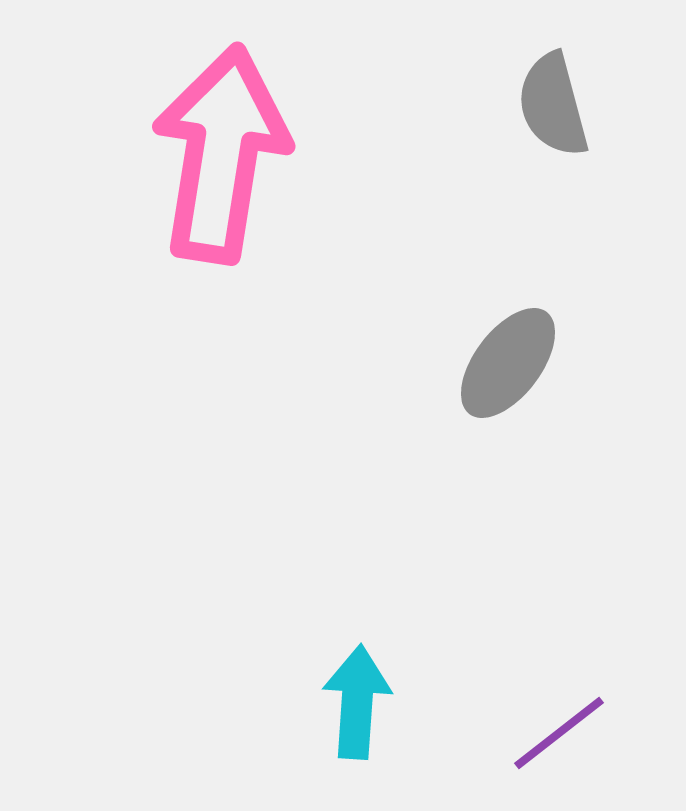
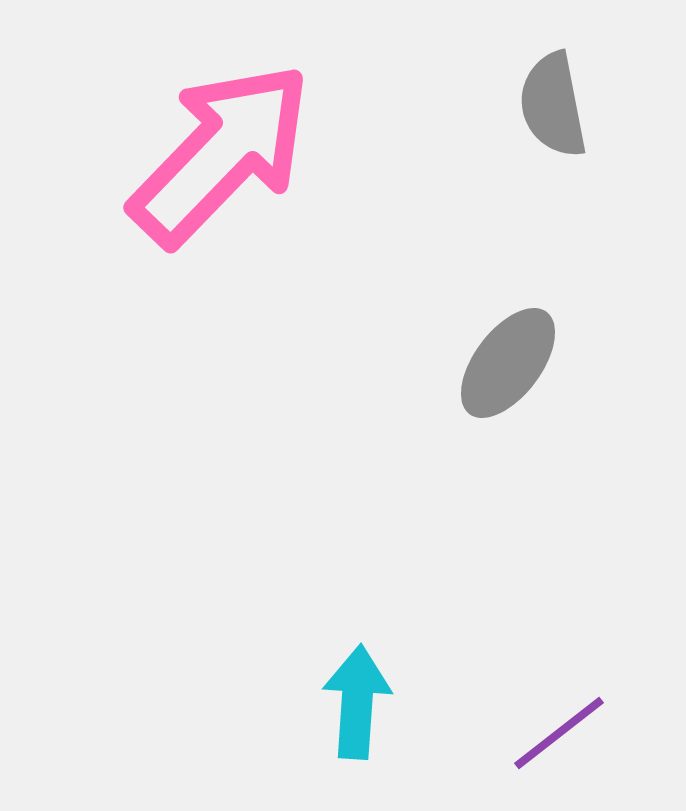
gray semicircle: rotated 4 degrees clockwise
pink arrow: rotated 35 degrees clockwise
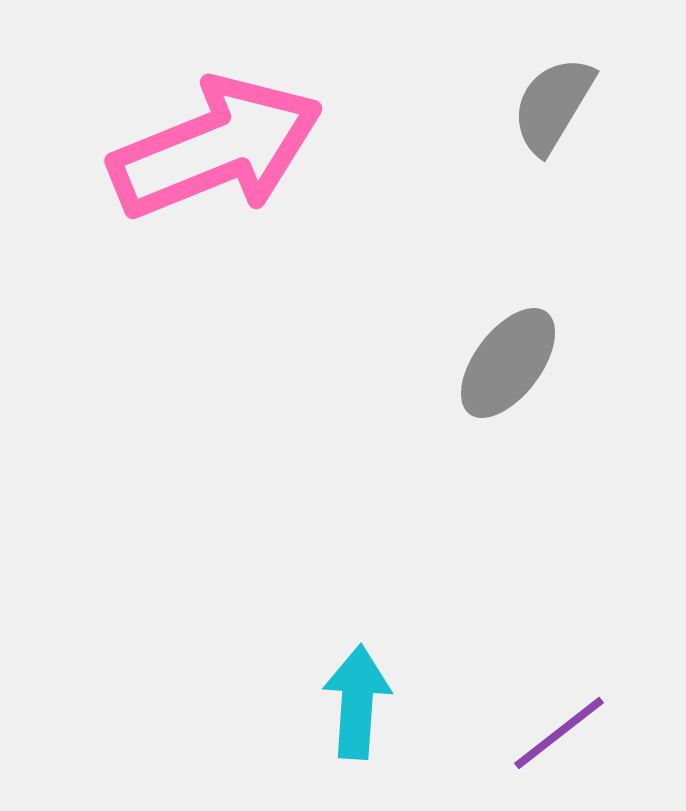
gray semicircle: rotated 42 degrees clockwise
pink arrow: moved 5 px left, 6 px up; rotated 24 degrees clockwise
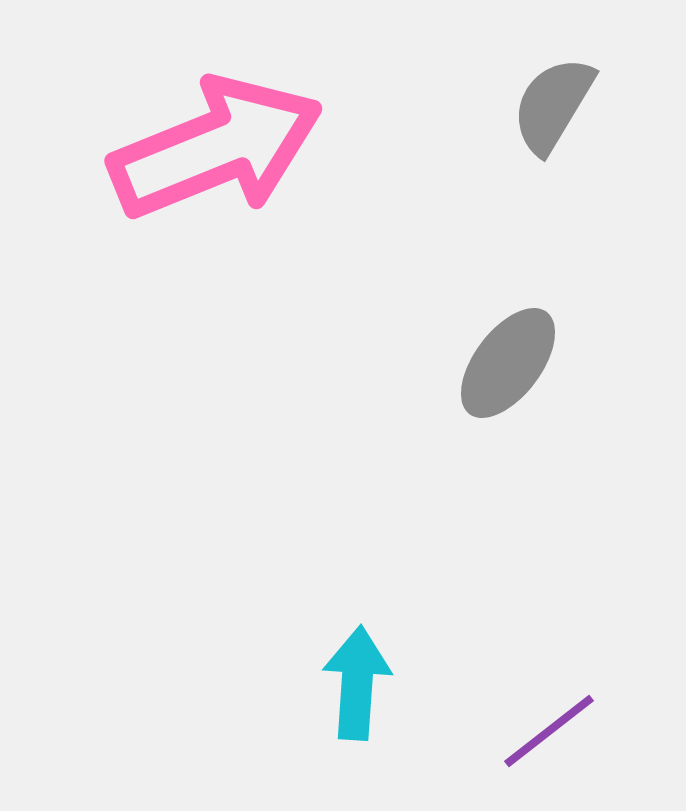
cyan arrow: moved 19 px up
purple line: moved 10 px left, 2 px up
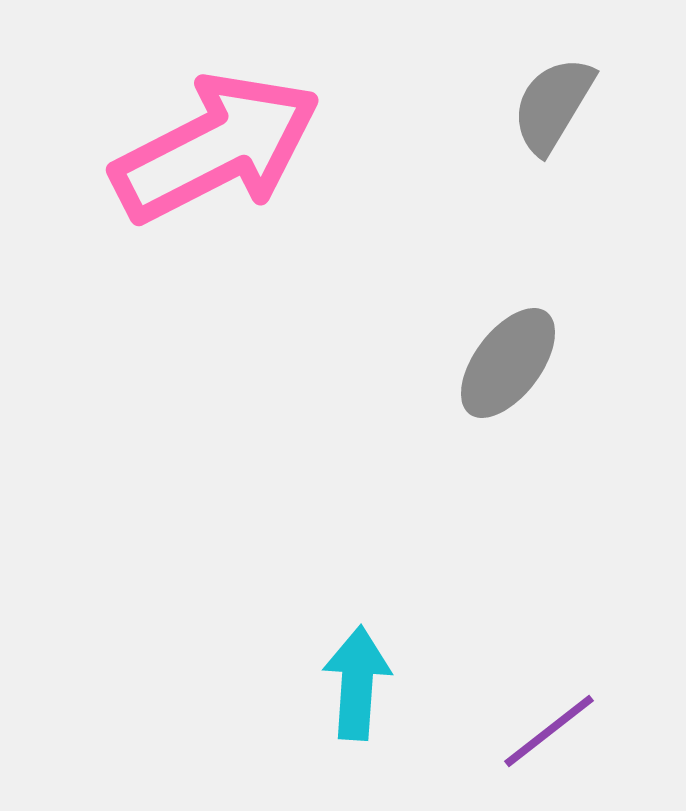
pink arrow: rotated 5 degrees counterclockwise
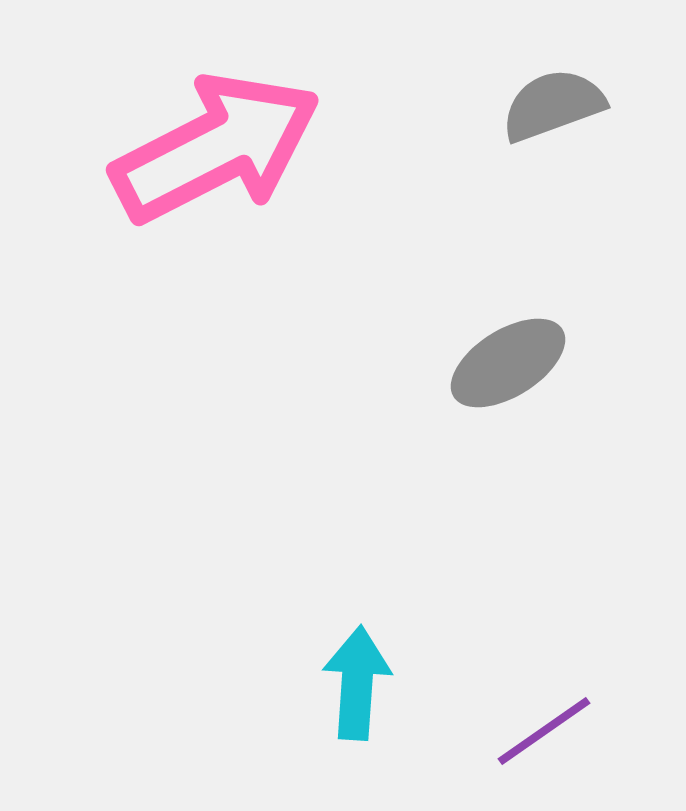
gray semicircle: rotated 39 degrees clockwise
gray ellipse: rotated 21 degrees clockwise
purple line: moved 5 px left; rotated 3 degrees clockwise
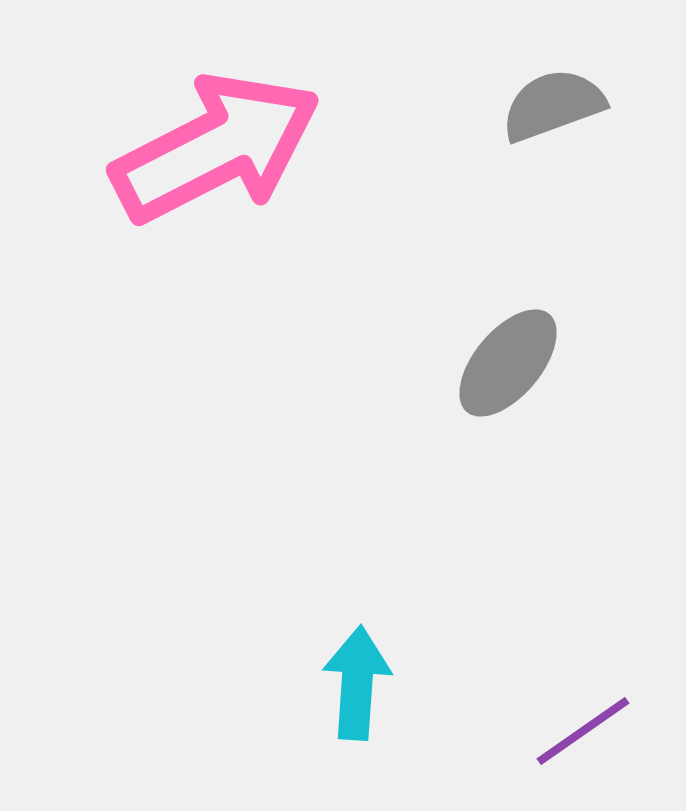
gray ellipse: rotated 18 degrees counterclockwise
purple line: moved 39 px right
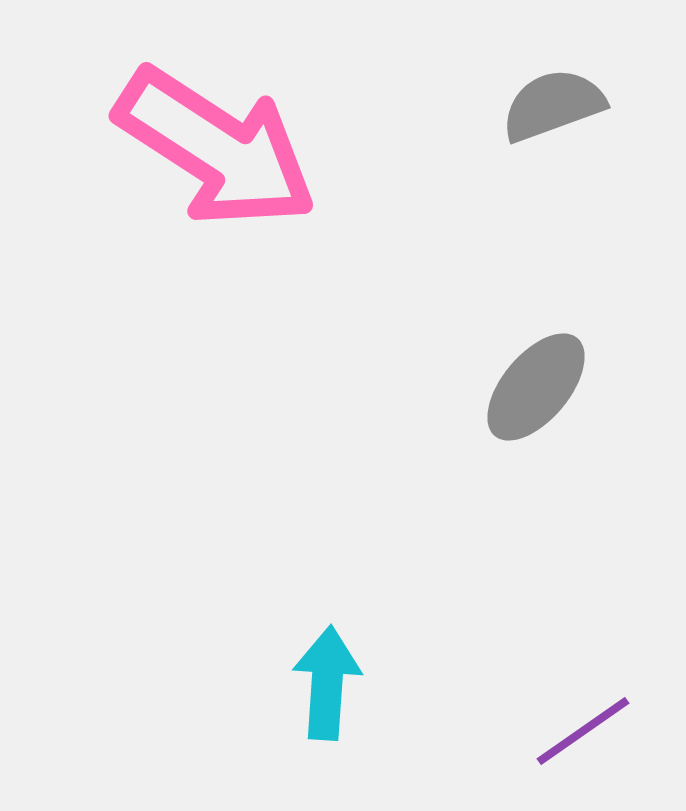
pink arrow: rotated 60 degrees clockwise
gray ellipse: moved 28 px right, 24 px down
cyan arrow: moved 30 px left
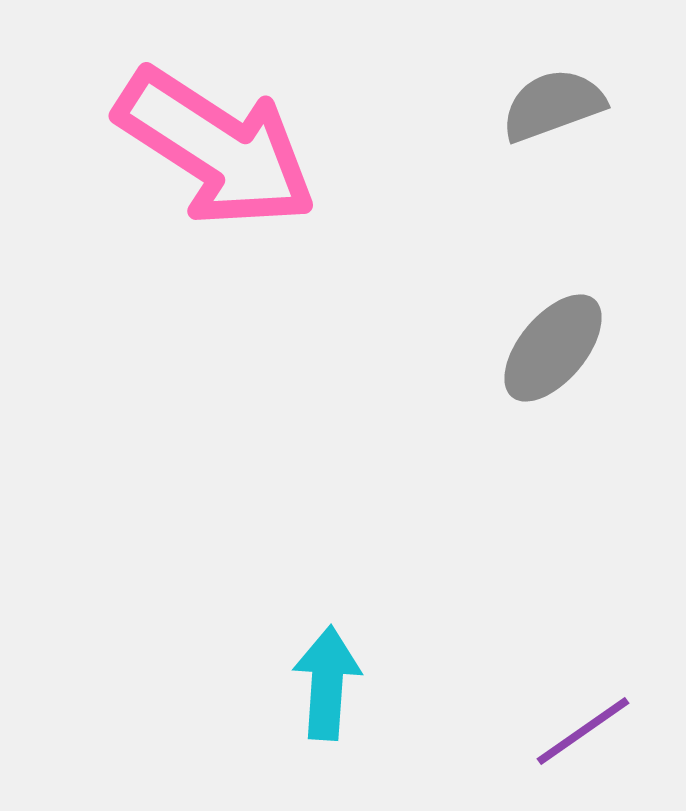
gray ellipse: moved 17 px right, 39 px up
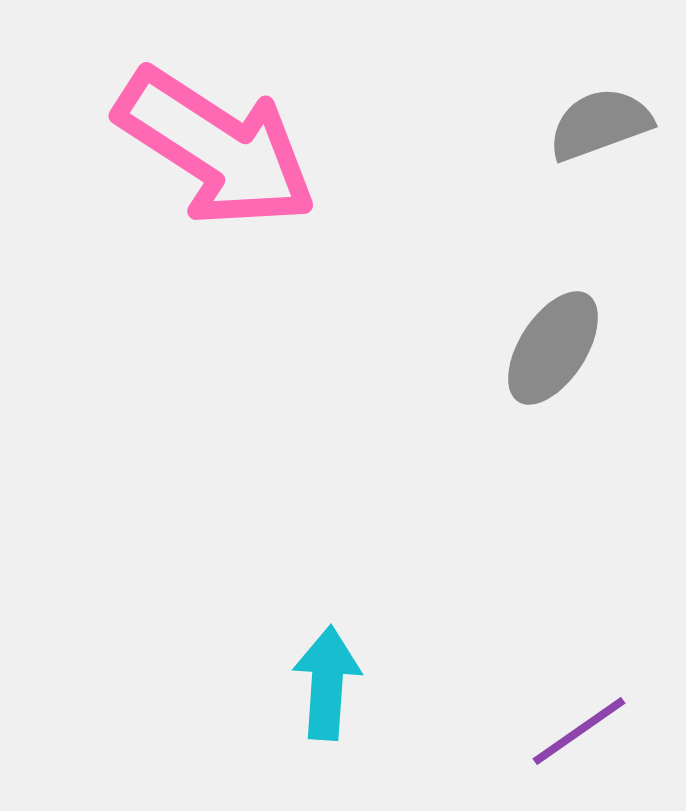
gray semicircle: moved 47 px right, 19 px down
gray ellipse: rotated 7 degrees counterclockwise
purple line: moved 4 px left
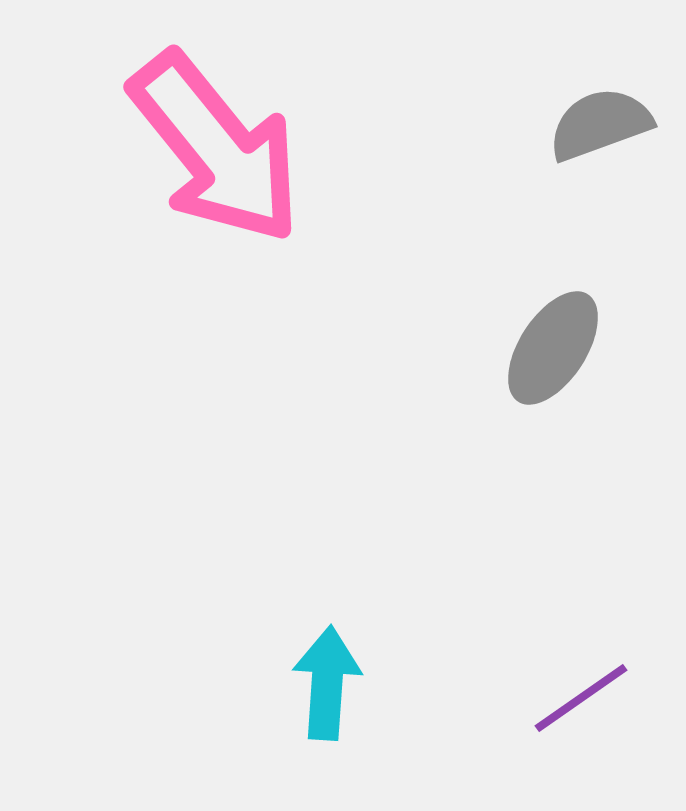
pink arrow: rotated 18 degrees clockwise
purple line: moved 2 px right, 33 px up
